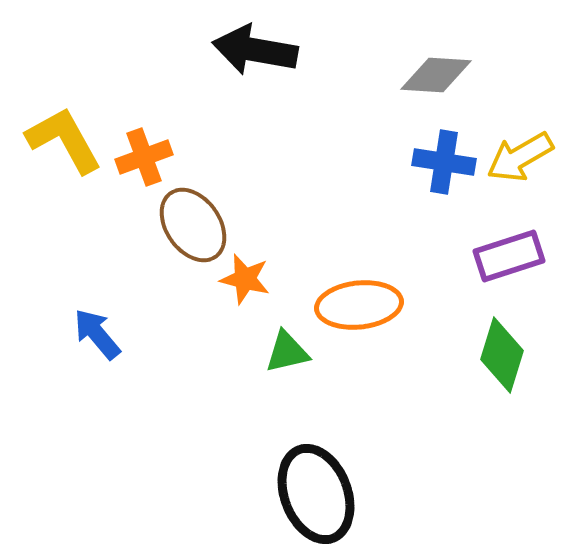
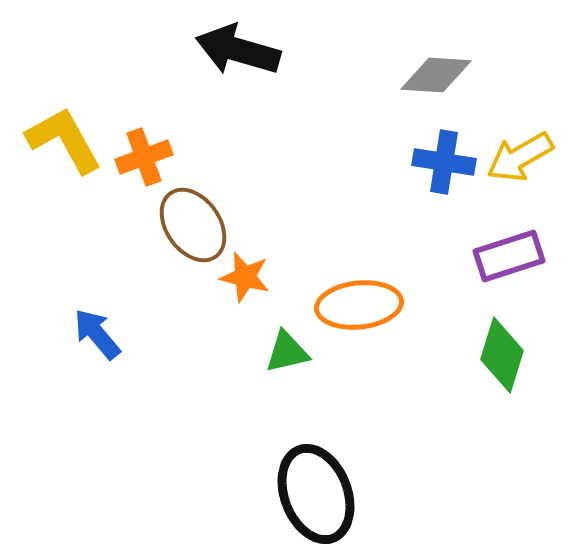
black arrow: moved 17 px left; rotated 6 degrees clockwise
orange star: moved 2 px up
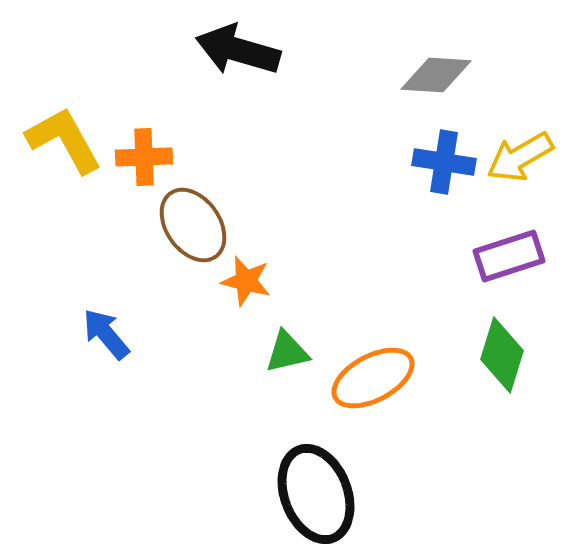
orange cross: rotated 18 degrees clockwise
orange star: moved 1 px right, 4 px down
orange ellipse: moved 14 px right, 73 px down; rotated 22 degrees counterclockwise
blue arrow: moved 9 px right
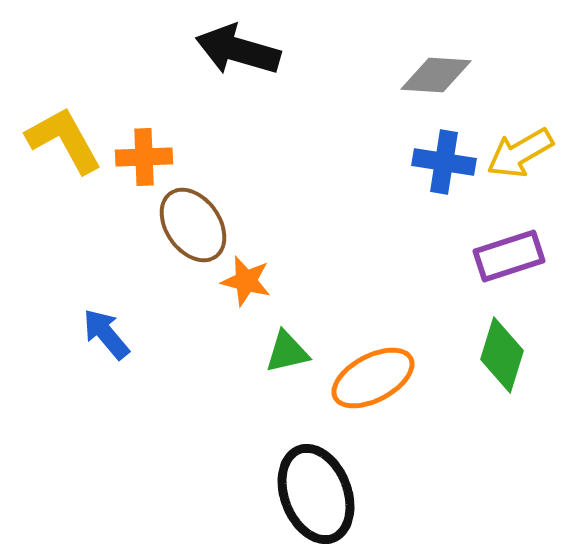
yellow arrow: moved 4 px up
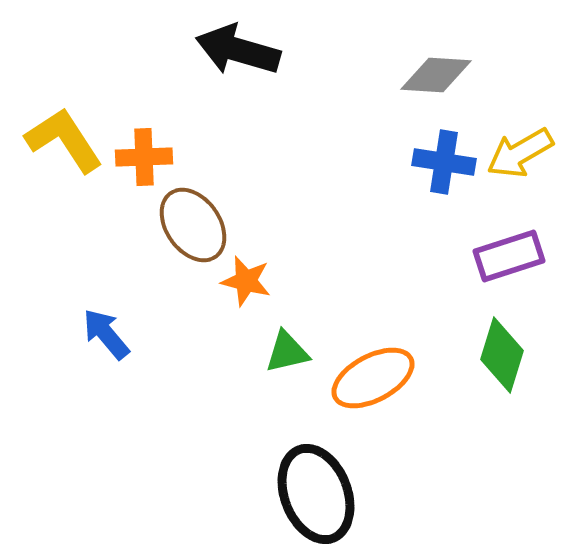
yellow L-shape: rotated 4 degrees counterclockwise
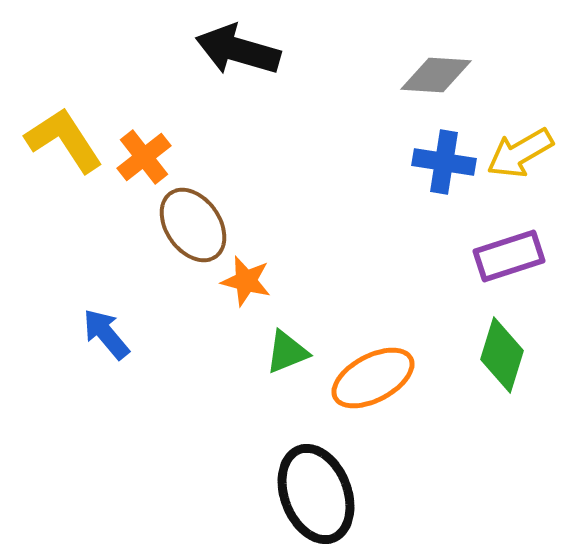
orange cross: rotated 36 degrees counterclockwise
green triangle: rotated 9 degrees counterclockwise
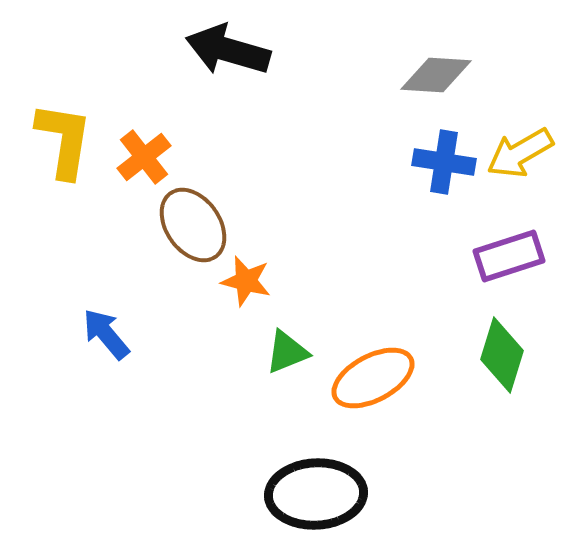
black arrow: moved 10 px left
yellow L-shape: rotated 42 degrees clockwise
black ellipse: rotated 72 degrees counterclockwise
